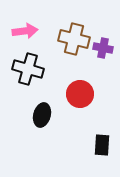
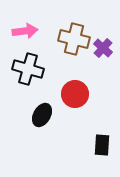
purple cross: rotated 30 degrees clockwise
red circle: moved 5 px left
black ellipse: rotated 15 degrees clockwise
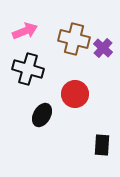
pink arrow: rotated 15 degrees counterclockwise
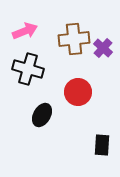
brown cross: rotated 20 degrees counterclockwise
red circle: moved 3 px right, 2 px up
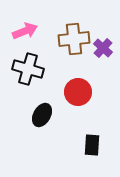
black rectangle: moved 10 px left
